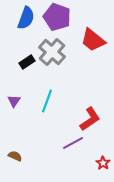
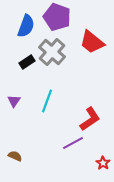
blue semicircle: moved 8 px down
red trapezoid: moved 1 px left, 2 px down
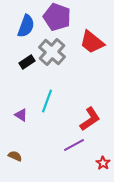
purple triangle: moved 7 px right, 14 px down; rotated 32 degrees counterclockwise
purple line: moved 1 px right, 2 px down
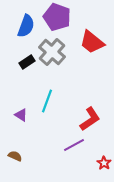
red star: moved 1 px right
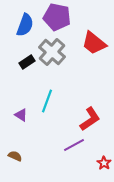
purple pentagon: rotated 8 degrees counterclockwise
blue semicircle: moved 1 px left, 1 px up
red trapezoid: moved 2 px right, 1 px down
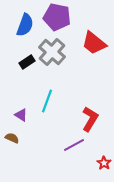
red L-shape: rotated 25 degrees counterclockwise
brown semicircle: moved 3 px left, 18 px up
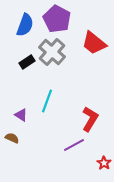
purple pentagon: moved 2 px down; rotated 16 degrees clockwise
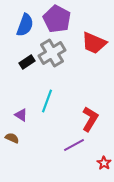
red trapezoid: rotated 16 degrees counterclockwise
gray cross: moved 1 px down; rotated 16 degrees clockwise
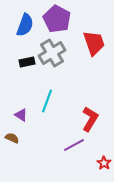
red trapezoid: rotated 132 degrees counterclockwise
black rectangle: rotated 21 degrees clockwise
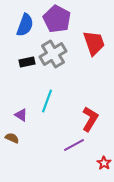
gray cross: moved 1 px right, 1 px down
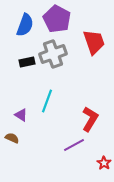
red trapezoid: moved 1 px up
gray cross: rotated 12 degrees clockwise
